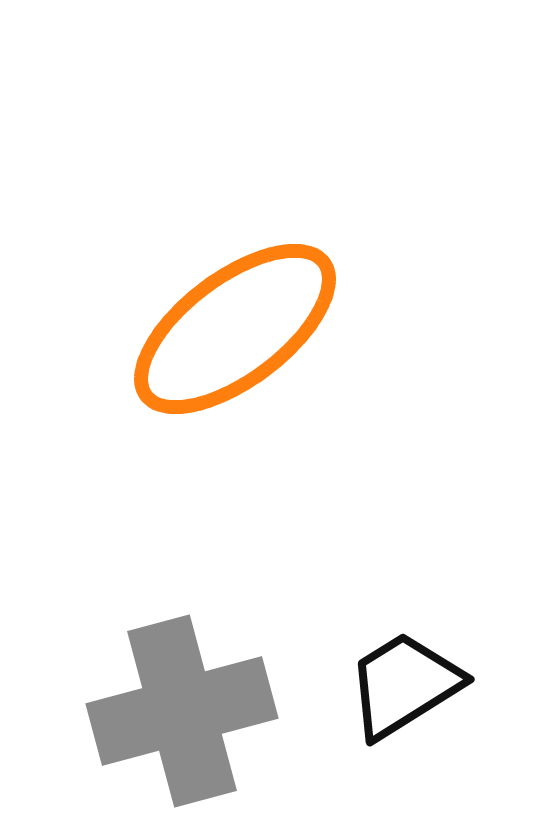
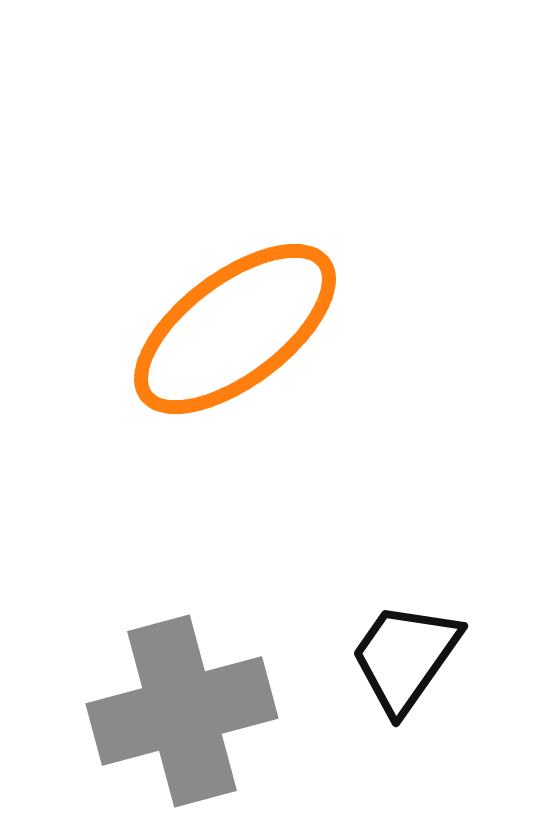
black trapezoid: moved 1 px right, 28 px up; rotated 23 degrees counterclockwise
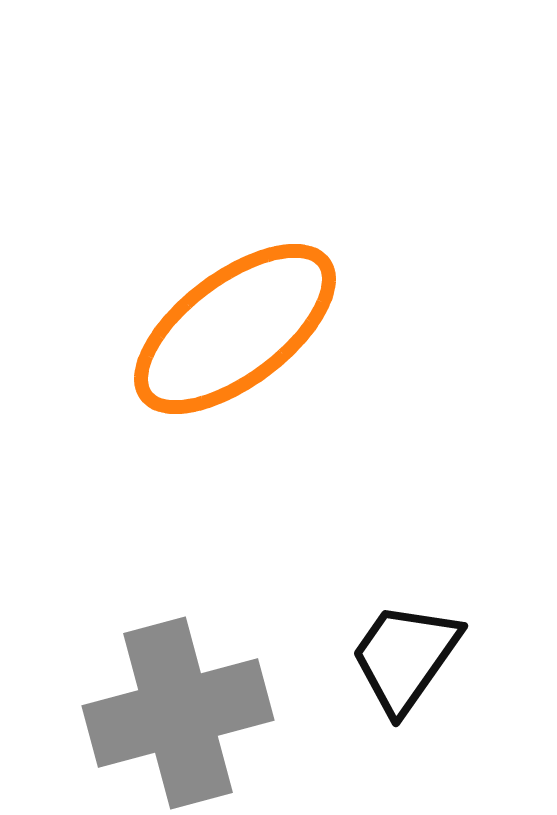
gray cross: moved 4 px left, 2 px down
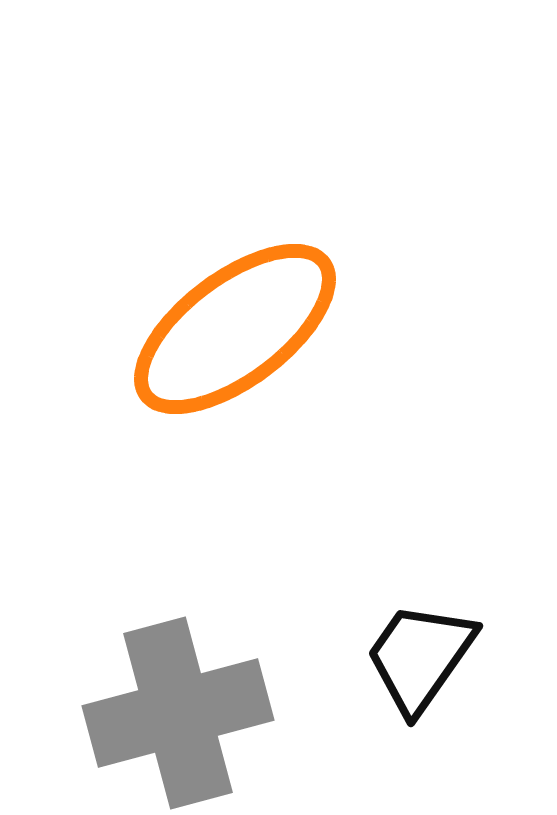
black trapezoid: moved 15 px right
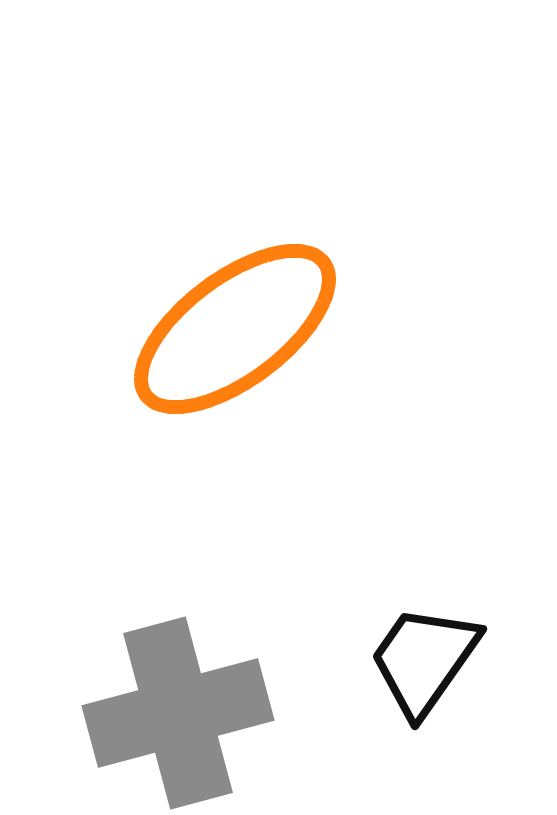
black trapezoid: moved 4 px right, 3 px down
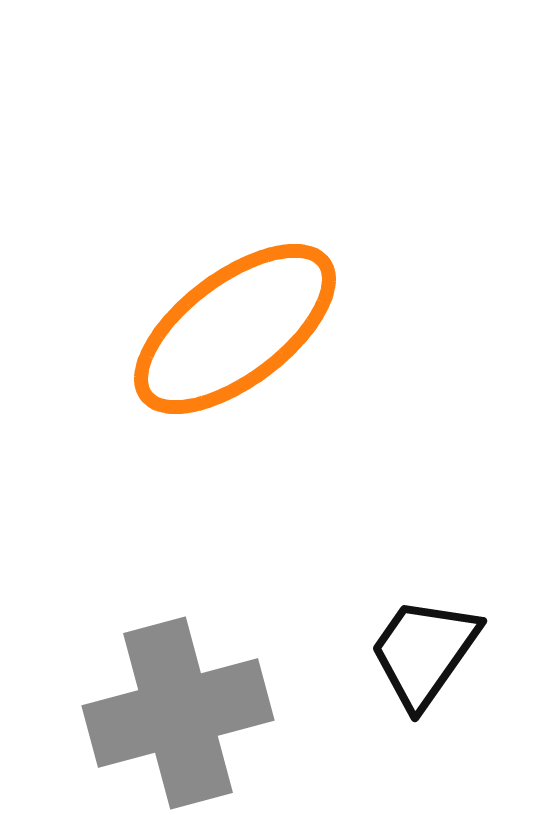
black trapezoid: moved 8 px up
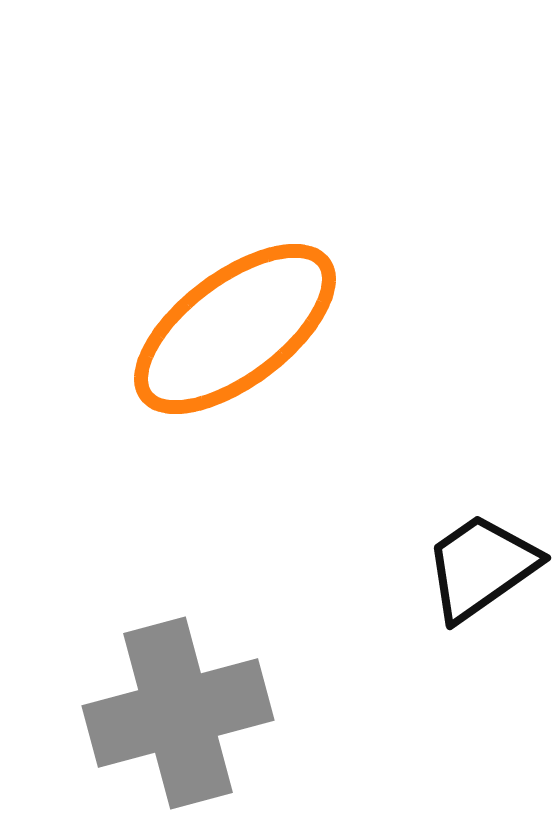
black trapezoid: moved 57 px right, 85 px up; rotated 20 degrees clockwise
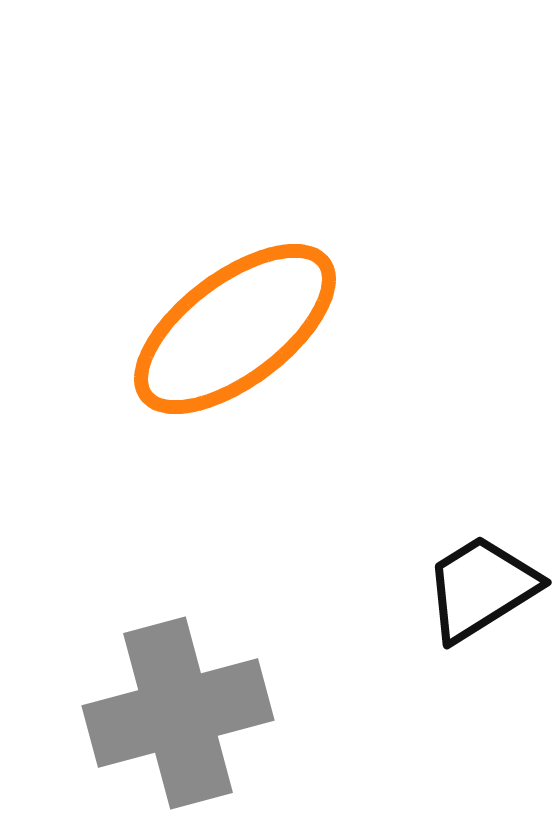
black trapezoid: moved 21 px down; rotated 3 degrees clockwise
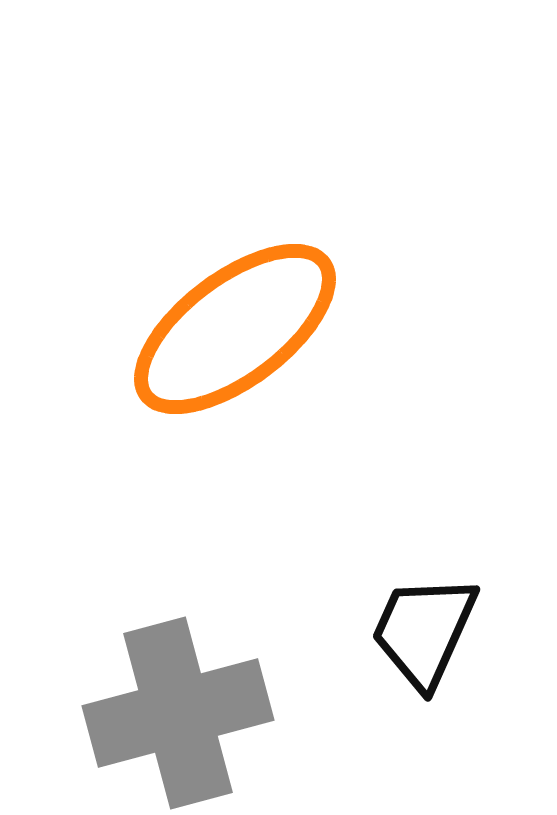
black trapezoid: moved 57 px left, 43 px down; rotated 34 degrees counterclockwise
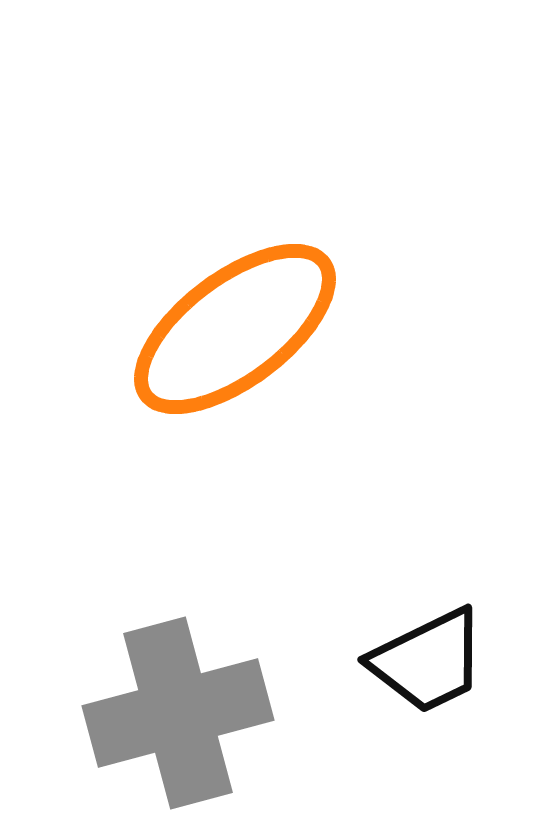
black trapezoid: moved 4 px right, 30 px down; rotated 140 degrees counterclockwise
